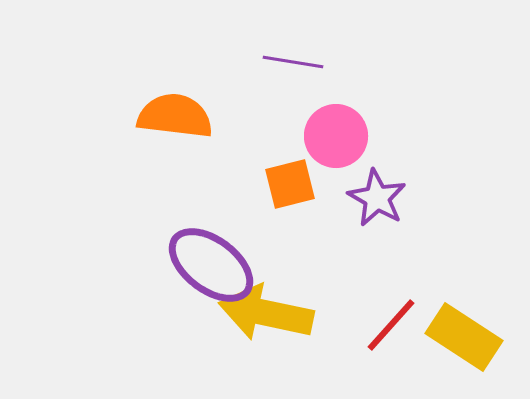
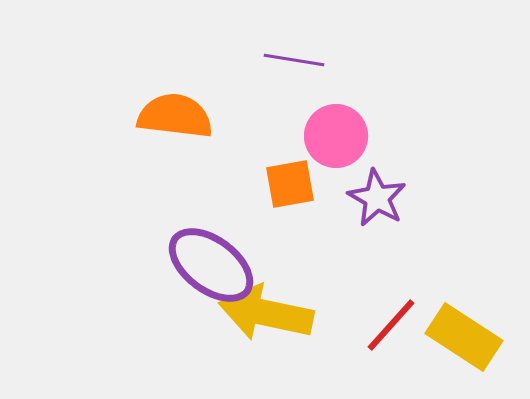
purple line: moved 1 px right, 2 px up
orange square: rotated 4 degrees clockwise
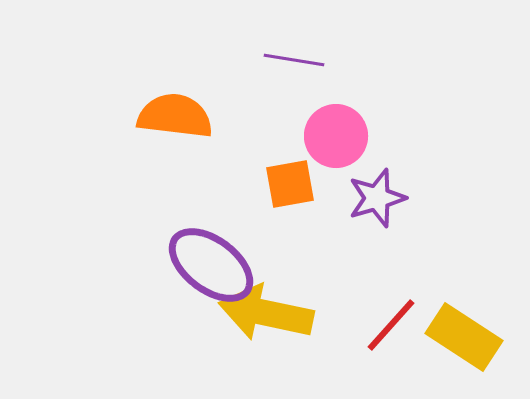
purple star: rotated 26 degrees clockwise
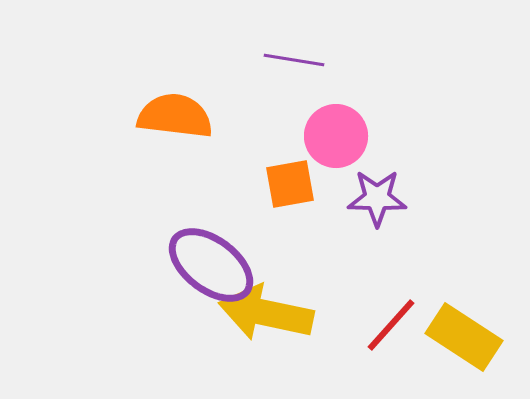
purple star: rotated 18 degrees clockwise
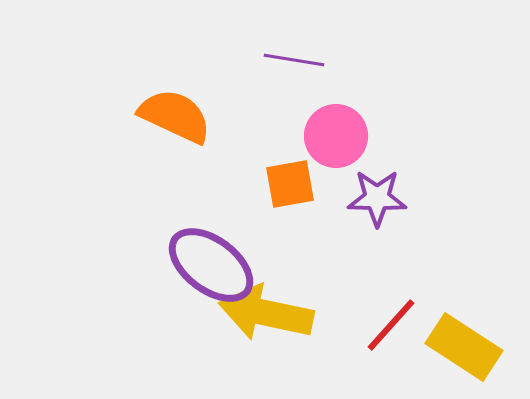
orange semicircle: rotated 18 degrees clockwise
yellow rectangle: moved 10 px down
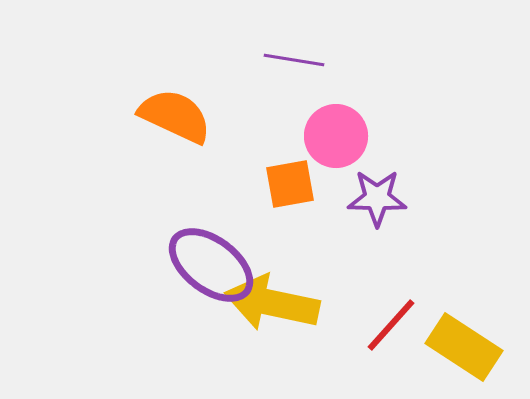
yellow arrow: moved 6 px right, 10 px up
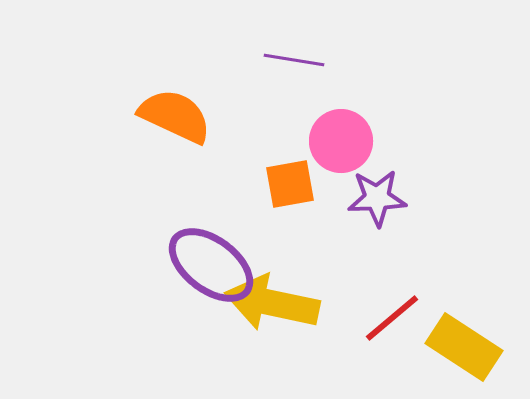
pink circle: moved 5 px right, 5 px down
purple star: rotated 4 degrees counterclockwise
red line: moved 1 px right, 7 px up; rotated 8 degrees clockwise
